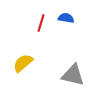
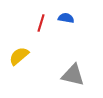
yellow semicircle: moved 4 px left, 7 px up
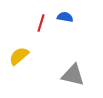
blue semicircle: moved 1 px left, 1 px up
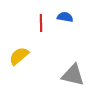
red line: rotated 18 degrees counterclockwise
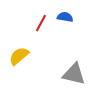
red line: rotated 30 degrees clockwise
gray triangle: moved 1 px right, 1 px up
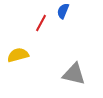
blue semicircle: moved 2 px left, 6 px up; rotated 77 degrees counterclockwise
yellow semicircle: moved 1 px left, 1 px up; rotated 25 degrees clockwise
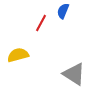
gray triangle: rotated 20 degrees clockwise
